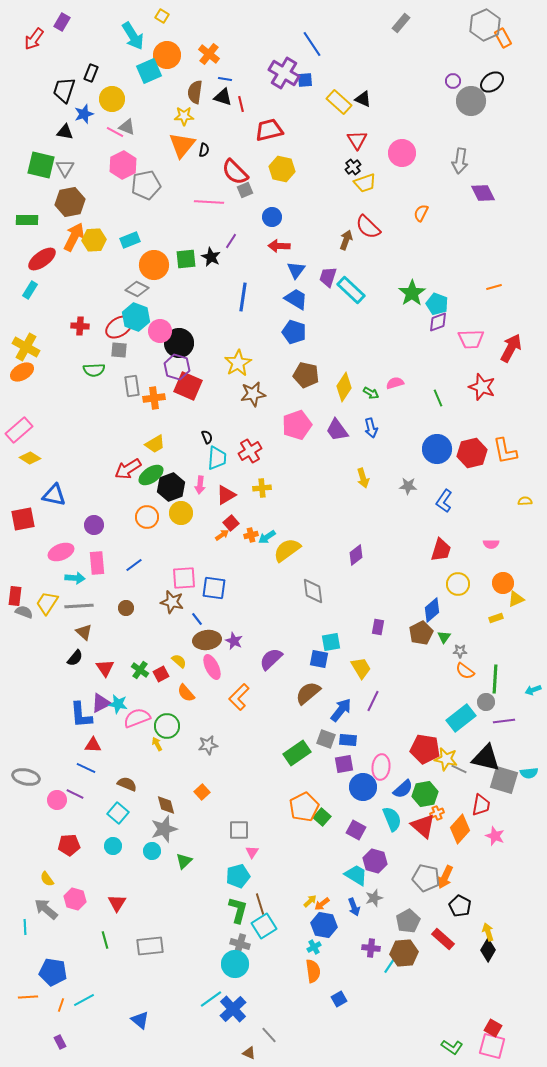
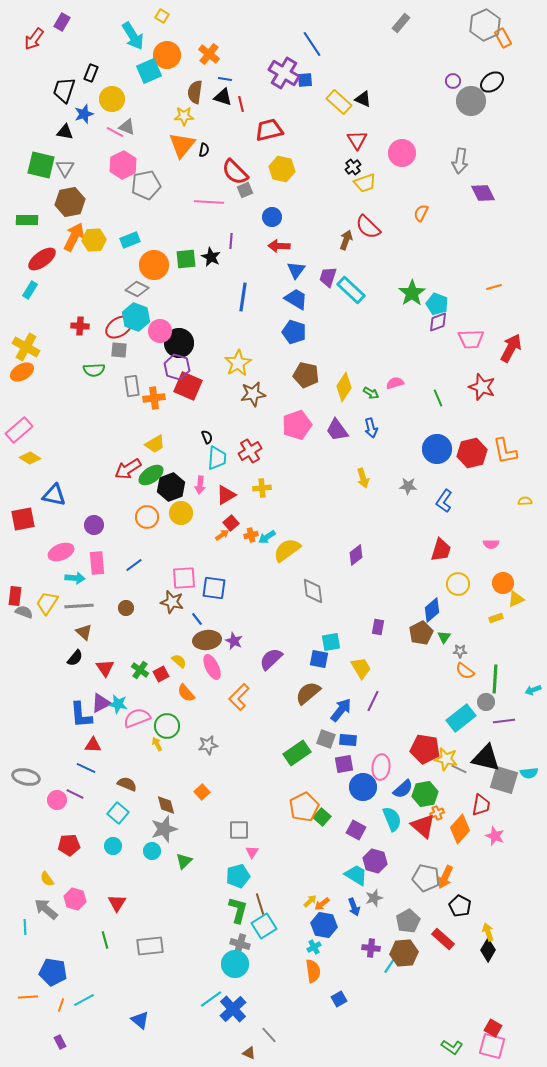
purple line at (231, 241): rotated 28 degrees counterclockwise
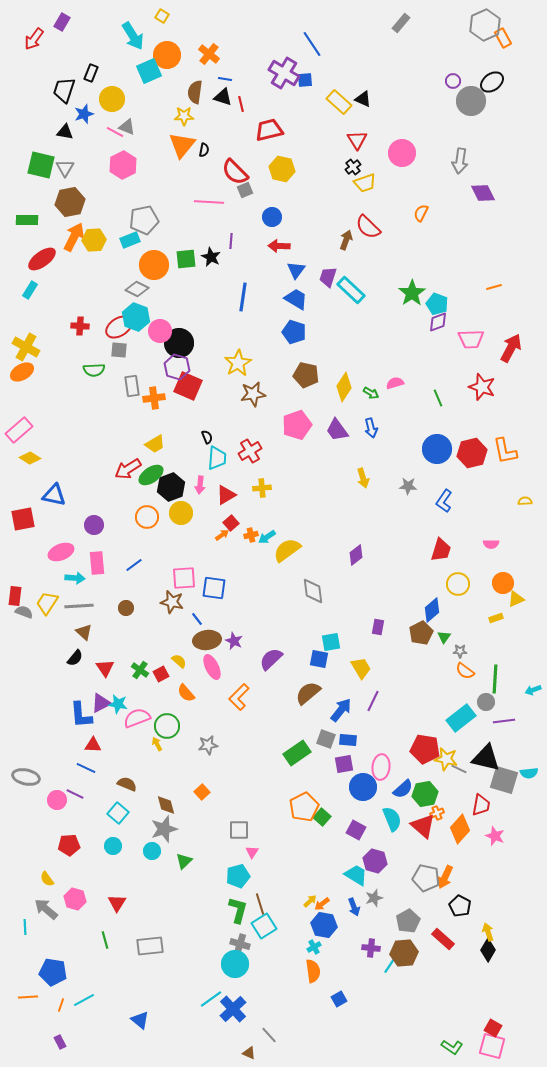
gray pentagon at (146, 185): moved 2 px left, 35 px down
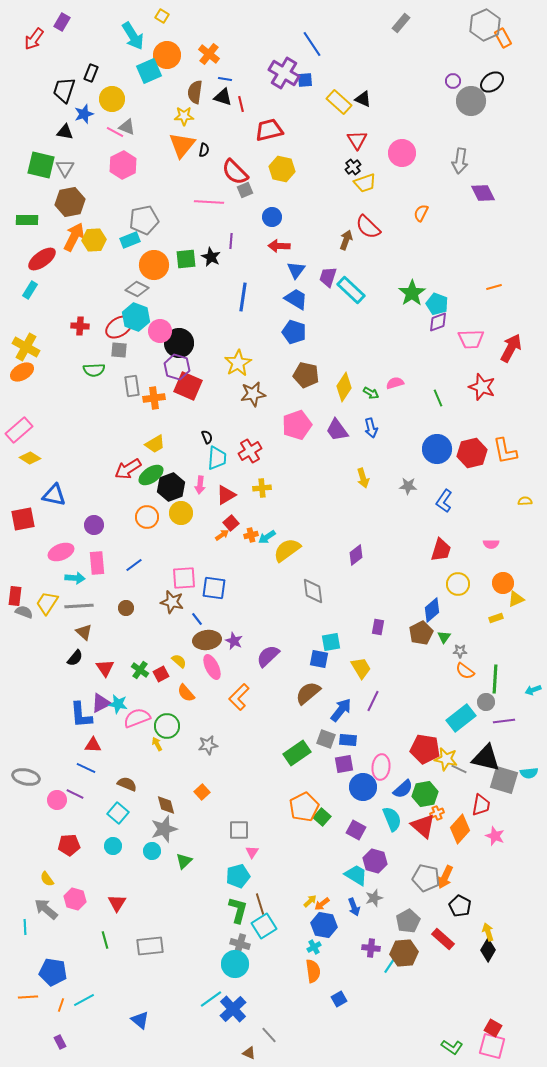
purple semicircle at (271, 659): moved 3 px left, 3 px up
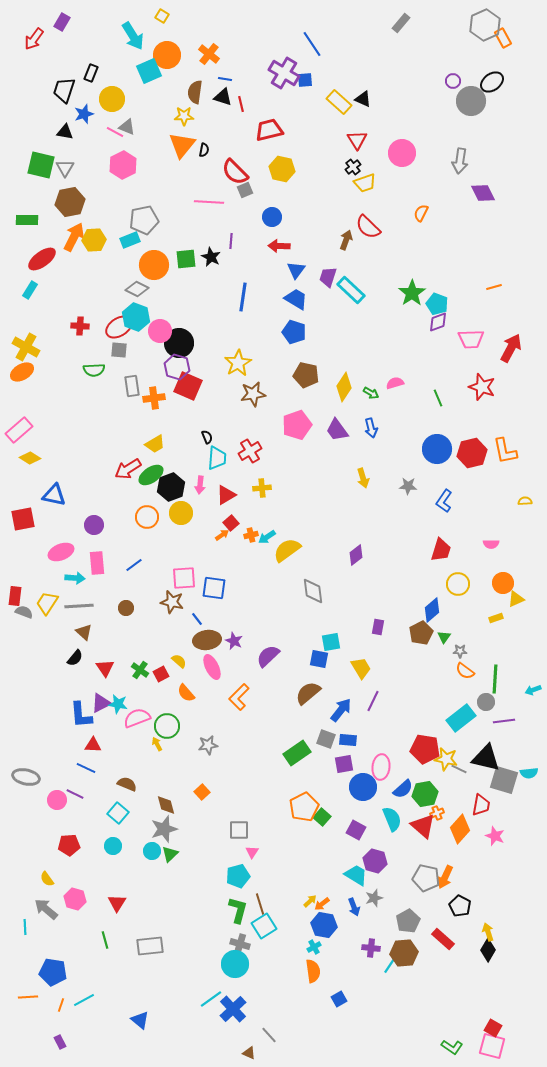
green triangle at (184, 861): moved 14 px left, 7 px up
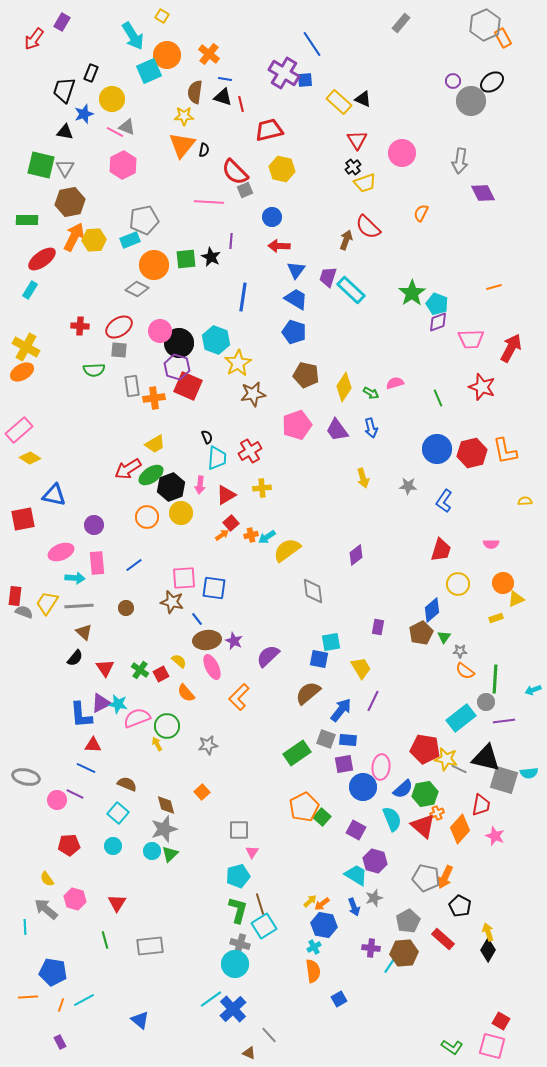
cyan hexagon at (136, 317): moved 80 px right, 23 px down
red square at (493, 1028): moved 8 px right, 7 px up
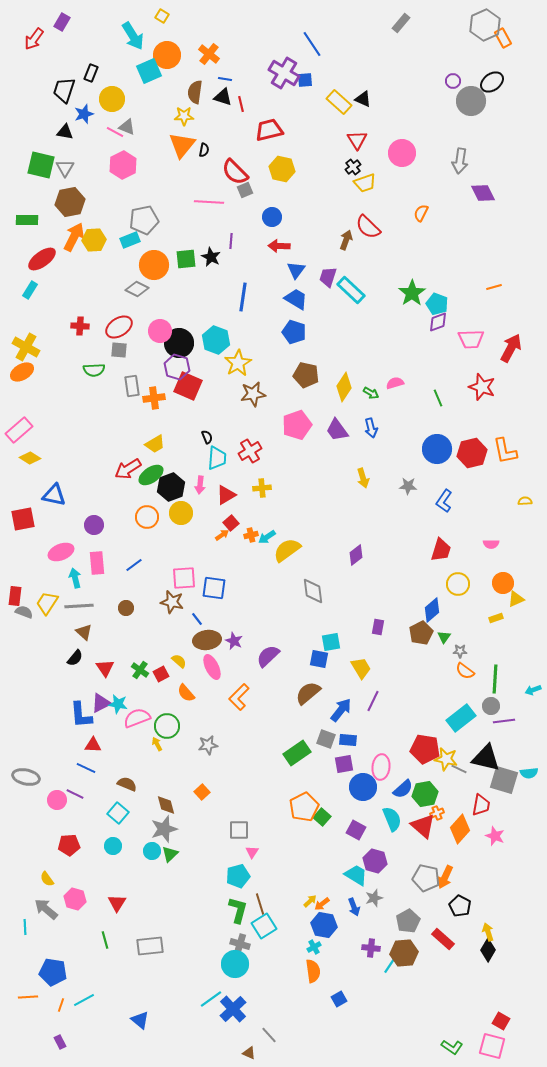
cyan arrow at (75, 578): rotated 108 degrees counterclockwise
gray circle at (486, 702): moved 5 px right, 4 px down
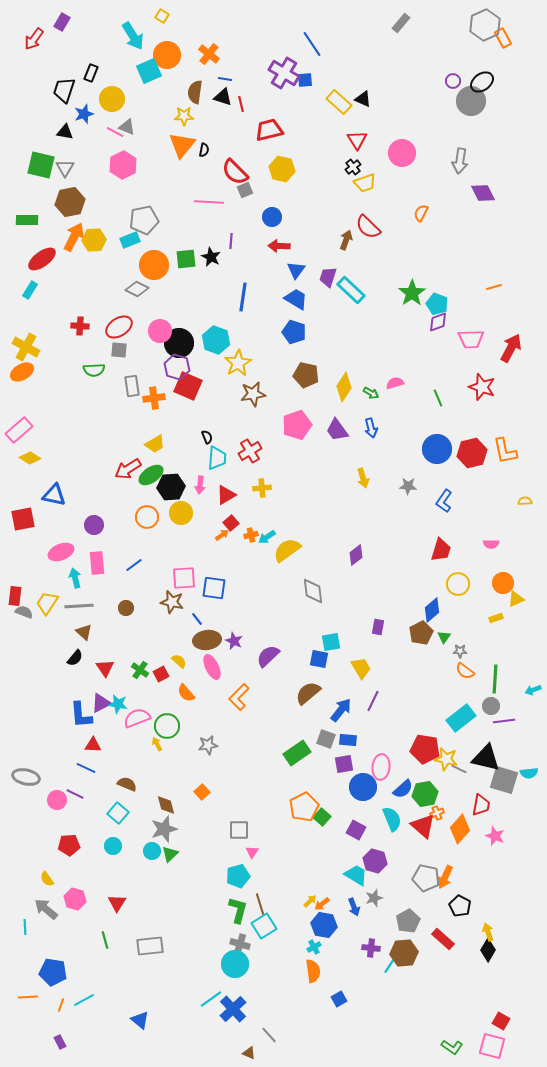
black ellipse at (492, 82): moved 10 px left
black hexagon at (171, 487): rotated 16 degrees clockwise
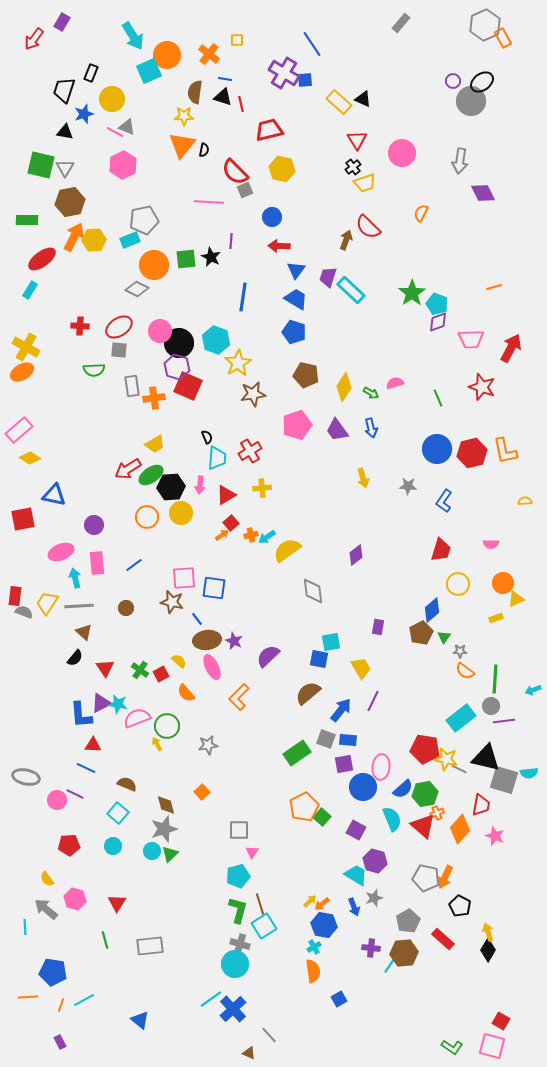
yellow square at (162, 16): moved 75 px right, 24 px down; rotated 32 degrees counterclockwise
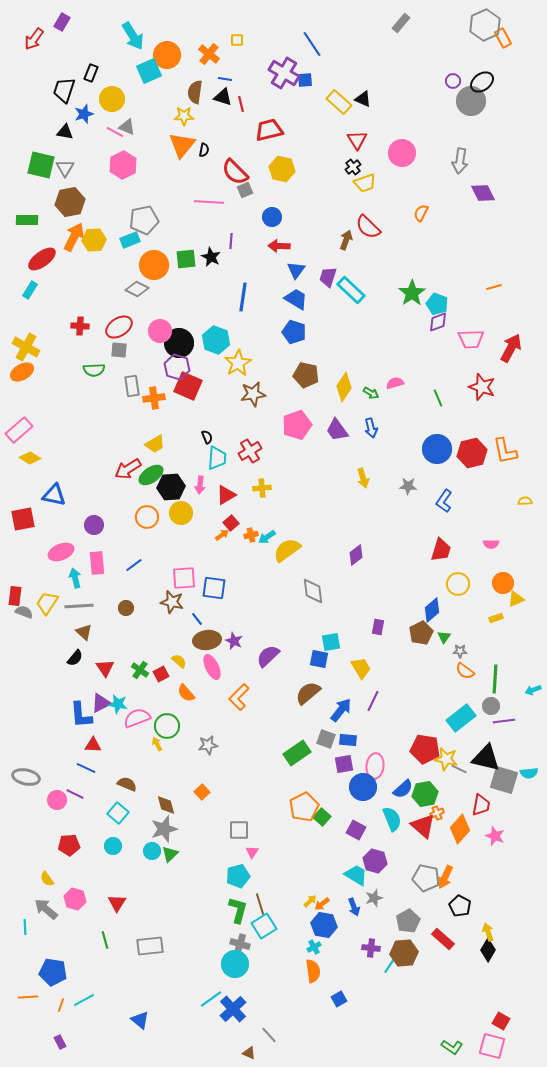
pink ellipse at (381, 767): moved 6 px left, 1 px up
